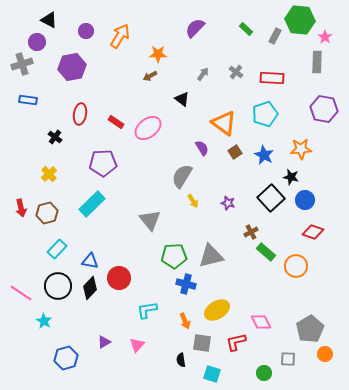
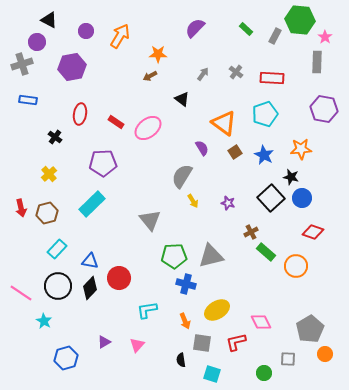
blue circle at (305, 200): moved 3 px left, 2 px up
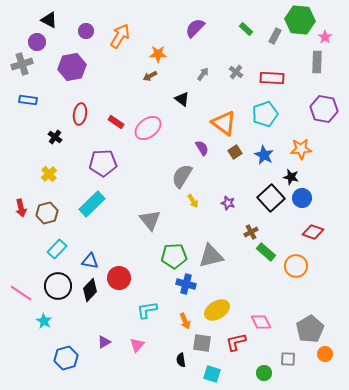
black diamond at (90, 288): moved 2 px down
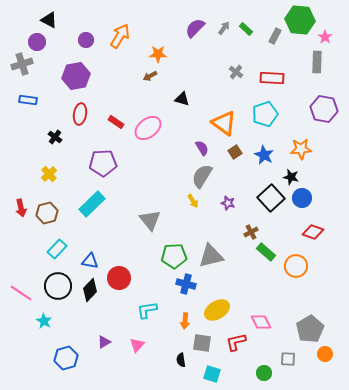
purple circle at (86, 31): moved 9 px down
purple hexagon at (72, 67): moved 4 px right, 9 px down
gray arrow at (203, 74): moved 21 px right, 46 px up
black triangle at (182, 99): rotated 21 degrees counterclockwise
gray semicircle at (182, 176): moved 20 px right
orange arrow at (185, 321): rotated 28 degrees clockwise
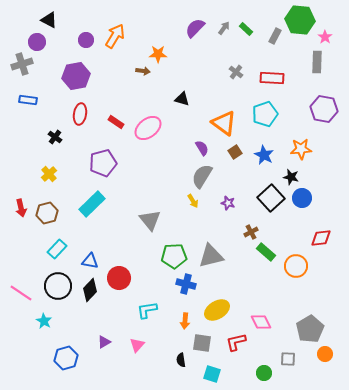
orange arrow at (120, 36): moved 5 px left
brown arrow at (150, 76): moved 7 px left, 5 px up; rotated 144 degrees counterclockwise
purple pentagon at (103, 163): rotated 12 degrees counterclockwise
red diamond at (313, 232): moved 8 px right, 6 px down; rotated 25 degrees counterclockwise
